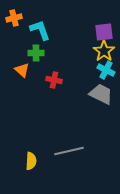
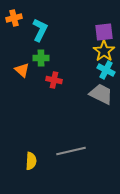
cyan L-shape: rotated 45 degrees clockwise
green cross: moved 5 px right, 5 px down
gray line: moved 2 px right
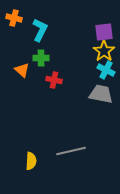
orange cross: rotated 28 degrees clockwise
gray trapezoid: rotated 15 degrees counterclockwise
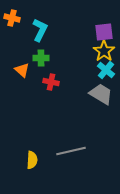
orange cross: moved 2 px left
cyan cross: rotated 12 degrees clockwise
red cross: moved 3 px left, 2 px down
gray trapezoid: rotated 20 degrees clockwise
yellow semicircle: moved 1 px right, 1 px up
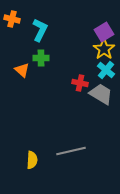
orange cross: moved 1 px down
purple square: rotated 24 degrees counterclockwise
yellow star: moved 2 px up
red cross: moved 29 px right, 1 px down
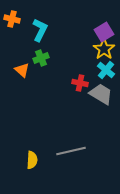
green cross: rotated 21 degrees counterclockwise
